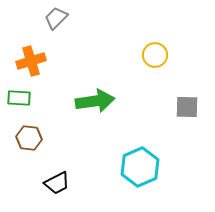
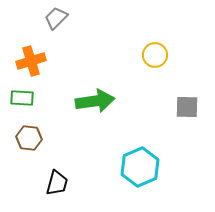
green rectangle: moved 3 px right
black trapezoid: rotated 48 degrees counterclockwise
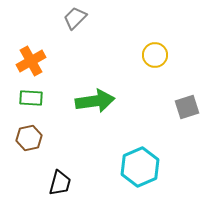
gray trapezoid: moved 19 px right
orange cross: rotated 12 degrees counterclockwise
green rectangle: moved 9 px right
gray square: rotated 20 degrees counterclockwise
brown hexagon: rotated 20 degrees counterclockwise
black trapezoid: moved 3 px right
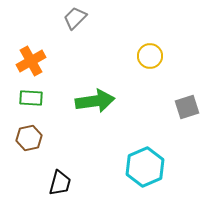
yellow circle: moved 5 px left, 1 px down
cyan hexagon: moved 5 px right
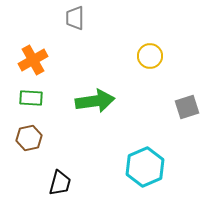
gray trapezoid: rotated 45 degrees counterclockwise
orange cross: moved 2 px right, 1 px up
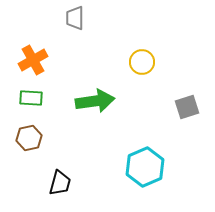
yellow circle: moved 8 px left, 6 px down
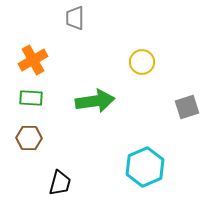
brown hexagon: rotated 15 degrees clockwise
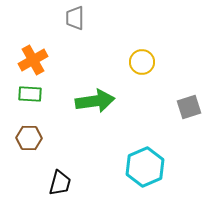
green rectangle: moved 1 px left, 4 px up
gray square: moved 2 px right
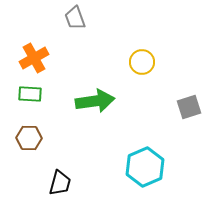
gray trapezoid: rotated 20 degrees counterclockwise
orange cross: moved 1 px right, 2 px up
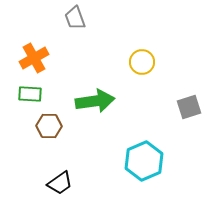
brown hexagon: moved 20 px right, 12 px up
cyan hexagon: moved 1 px left, 6 px up
black trapezoid: rotated 40 degrees clockwise
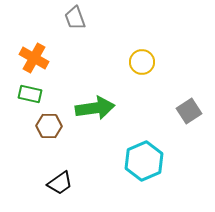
orange cross: rotated 32 degrees counterclockwise
green rectangle: rotated 10 degrees clockwise
green arrow: moved 7 px down
gray square: moved 4 px down; rotated 15 degrees counterclockwise
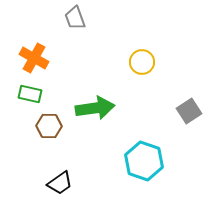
cyan hexagon: rotated 18 degrees counterclockwise
